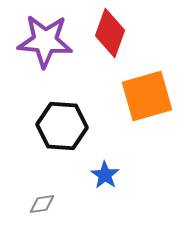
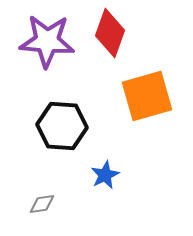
purple star: moved 2 px right
blue star: rotated 12 degrees clockwise
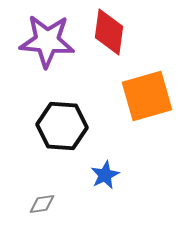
red diamond: moved 1 px left, 1 px up; rotated 12 degrees counterclockwise
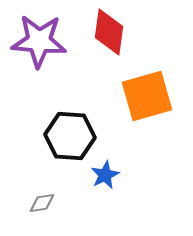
purple star: moved 8 px left
black hexagon: moved 8 px right, 10 px down
gray diamond: moved 1 px up
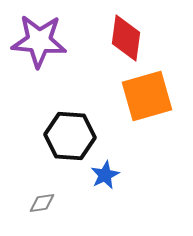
red diamond: moved 17 px right, 6 px down
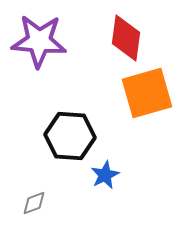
orange square: moved 3 px up
gray diamond: moved 8 px left; rotated 12 degrees counterclockwise
